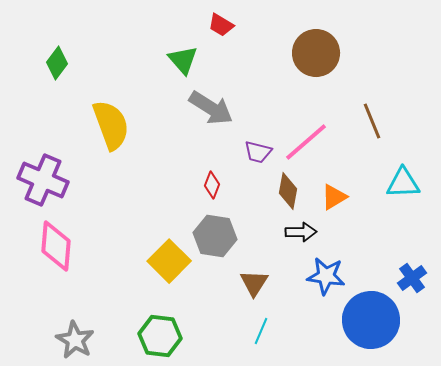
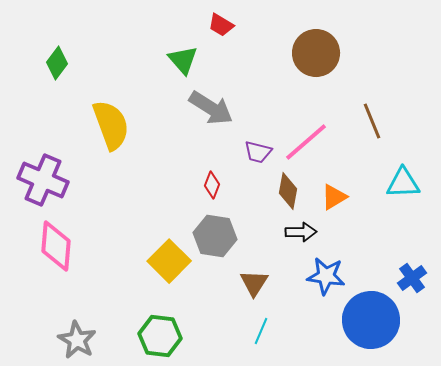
gray star: moved 2 px right
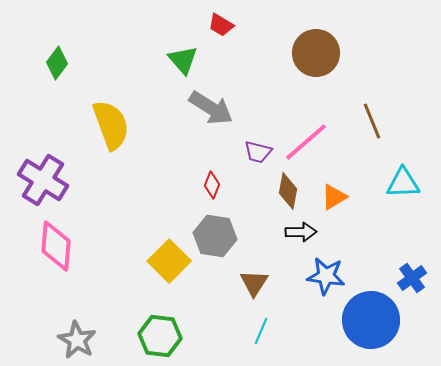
purple cross: rotated 9 degrees clockwise
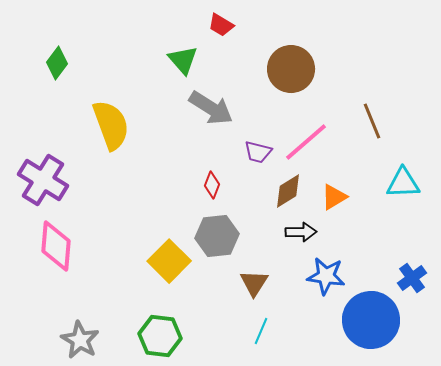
brown circle: moved 25 px left, 16 px down
brown diamond: rotated 48 degrees clockwise
gray hexagon: moved 2 px right; rotated 15 degrees counterclockwise
gray star: moved 3 px right
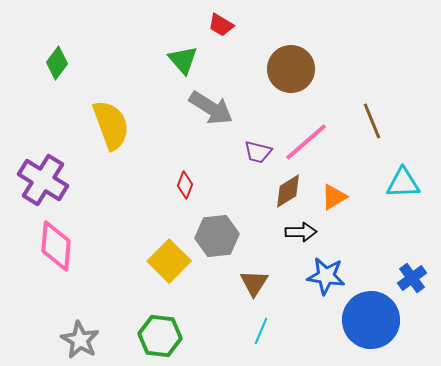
red diamond: moved 27 px left
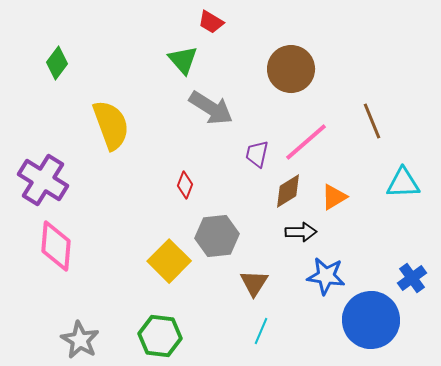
red trapezoid: moved 10 px left, 3 px up
purple trapezoid: moved 1 px left, 2 px down; rotated 88 degrees clockwise
